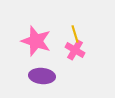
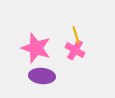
yellow line: moved 1 px right, 1 px down
pink star: moved 7 px down
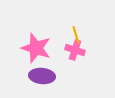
pink cross: rotated 12 degrees counterclockwise
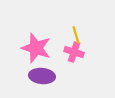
pink cross: moved 1 px left, 2 px down
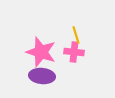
pink star: moved 5 px right, 4 px down
pink cross: rotated 12 degrees counterclockwise
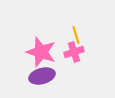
pink cross: rotated 24 degrees counterclockwise
purple ellipse: rotated 20 degrees counterclockwise
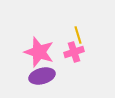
yellow line: moved 2 px right
pink star: moved 2 px left
